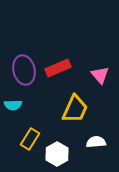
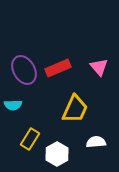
purple ellipse: rotated 16 degrees counterclockwise
pink triangle: moved 1 px left, 8 px up
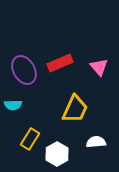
red rectangle: moved 2 px right, 5 px up
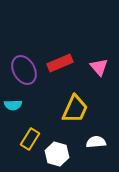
white hexagon: rotated 15 degrees counterclockwise
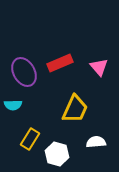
purple ellipse: moved 2 px down
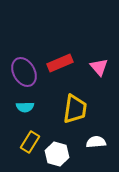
cyan semicircle: moved 12 px right, 2 px down
yellow trapezoid: rotated 16 degrees counterclockwise
yellow rectangle: moved 3 px down
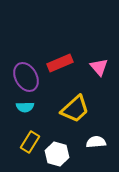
purple ellipse: moved 2 px right, 5 px down
yellow trapezoid: rotated 40 degrees clockwise
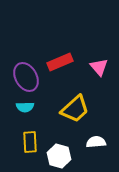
red rectangle: moved 1 px up
yellow rectangle: rotated 35 degrees counterclockwise
white hexagon: moved 2 px right, 2 px down
